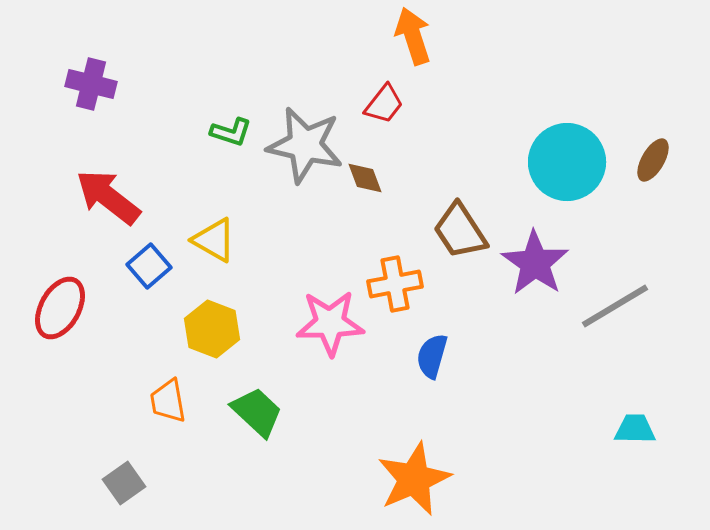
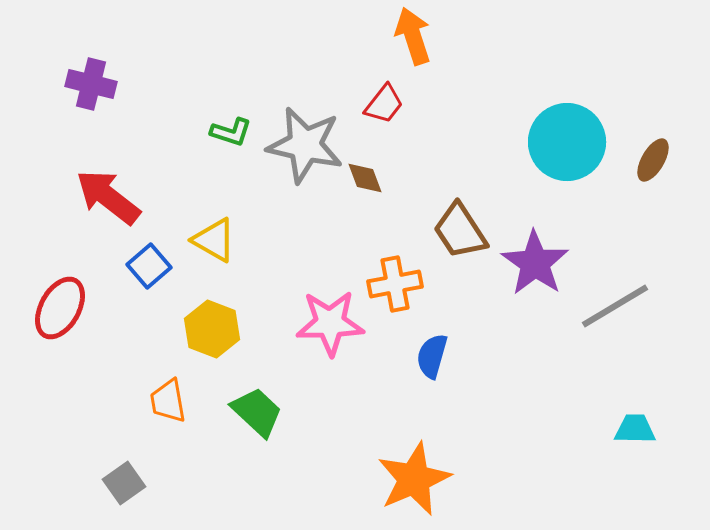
cyan circle: moved 20 px up
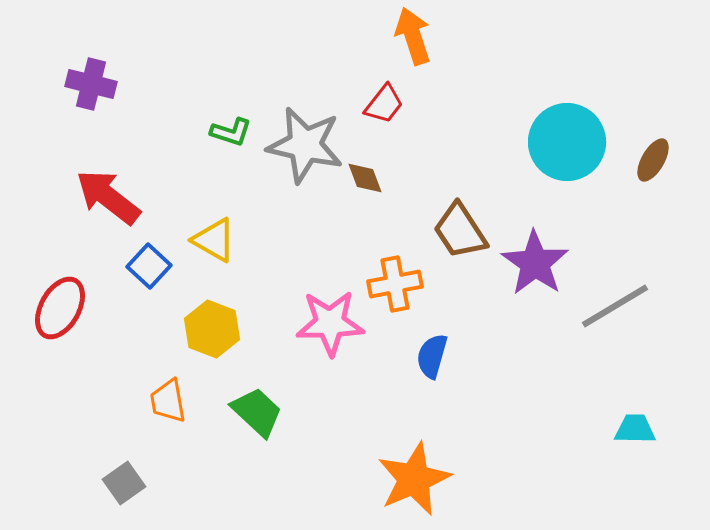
blue square: rotated 6 degrees counterclockwise
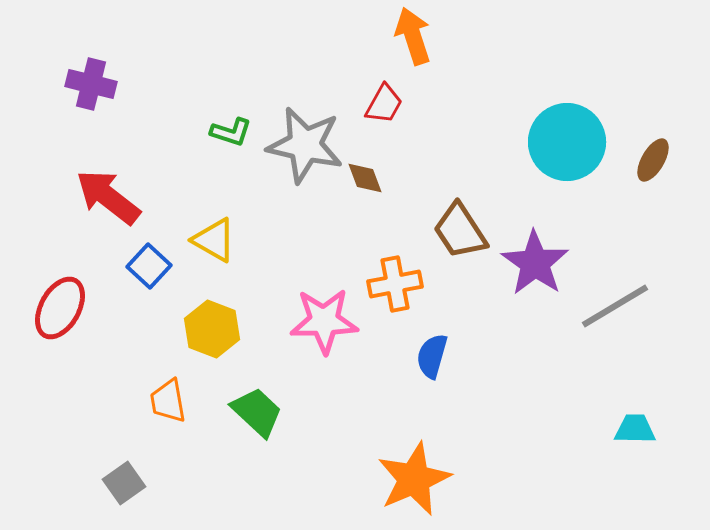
red trapezoid: rotated 9 degrees counterclockwise
pink star: moved 6 px left, 2 px up
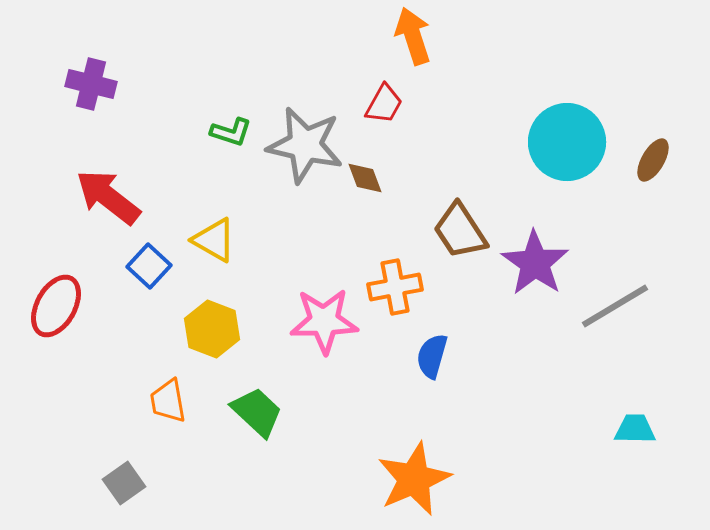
orange cross: moved 3 px down
red ellipse: moved 4 px left, 2 px up
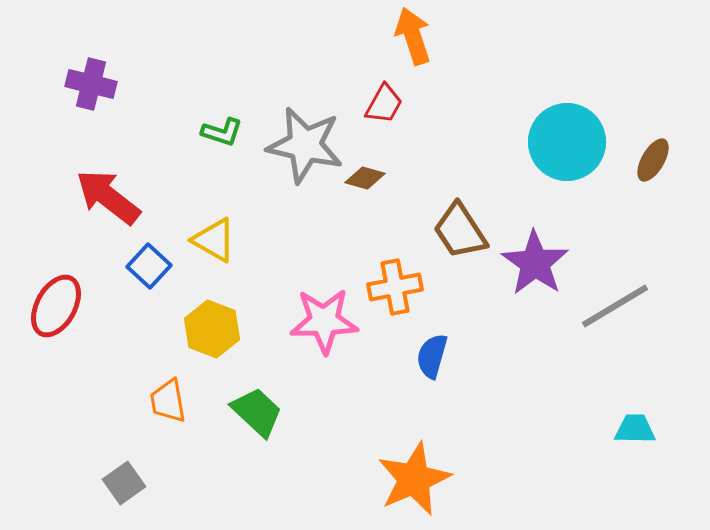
green L-shape: moved 9 px left
brown diamond: rotated 54 degrees counterclockwise
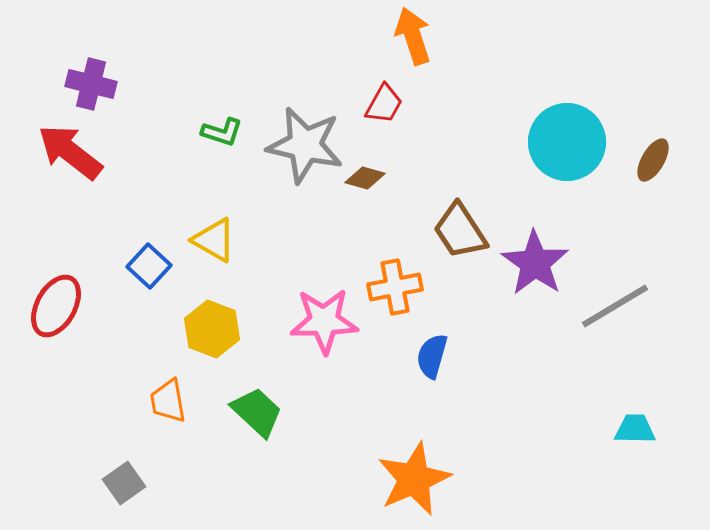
red arrow: moved 38 px left, 45 px up
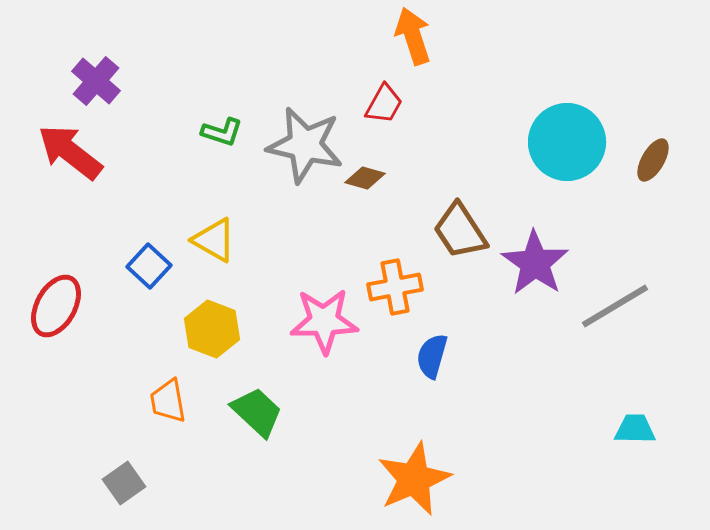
purple cross: moved 5 px right, 3 px up; rotated 27 degrees clockwise
